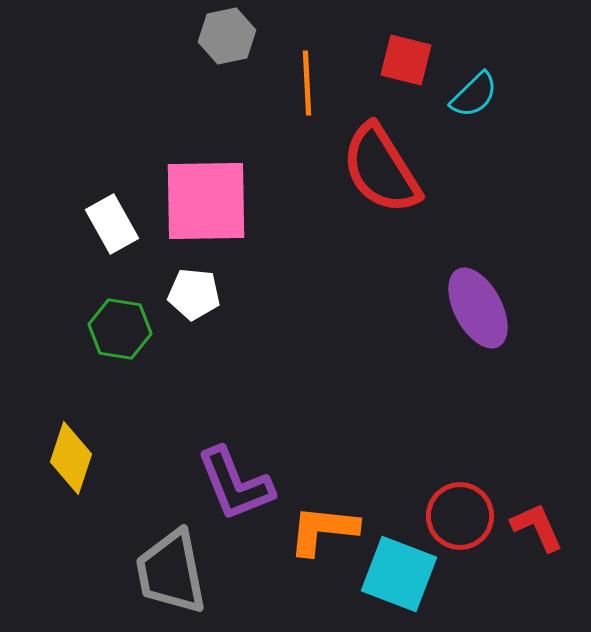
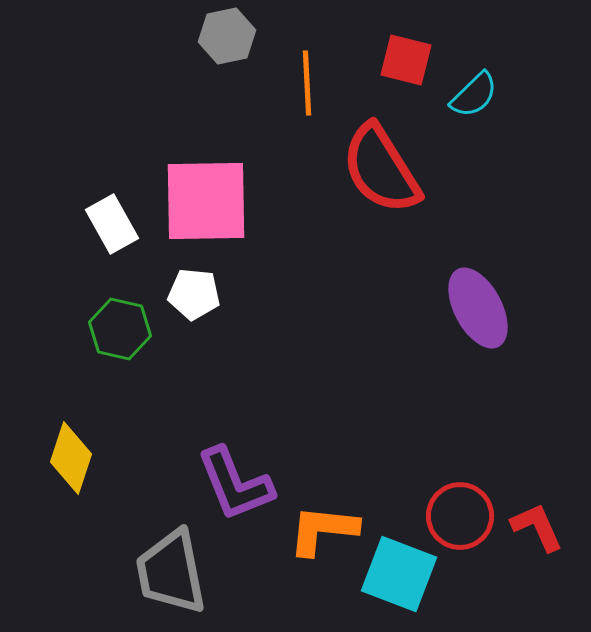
green hexagon: rotated 4 degrees clockwise
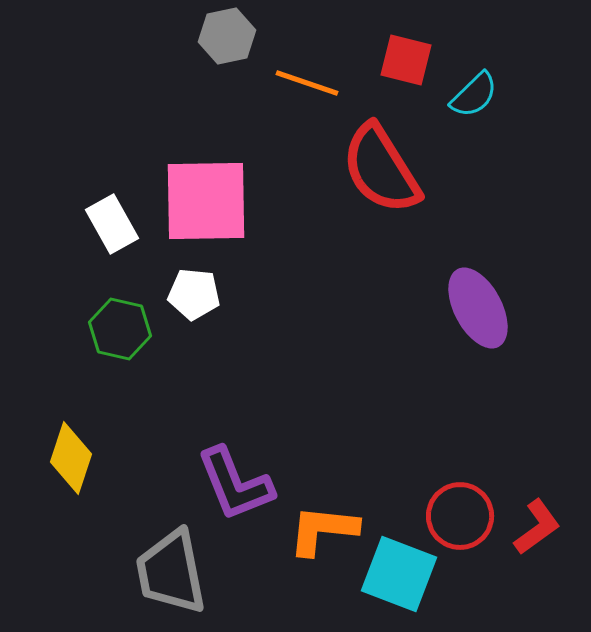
orange line: rotated 68 degrees counterclockwise
red L-shape: rotated 78 degrees clockwise
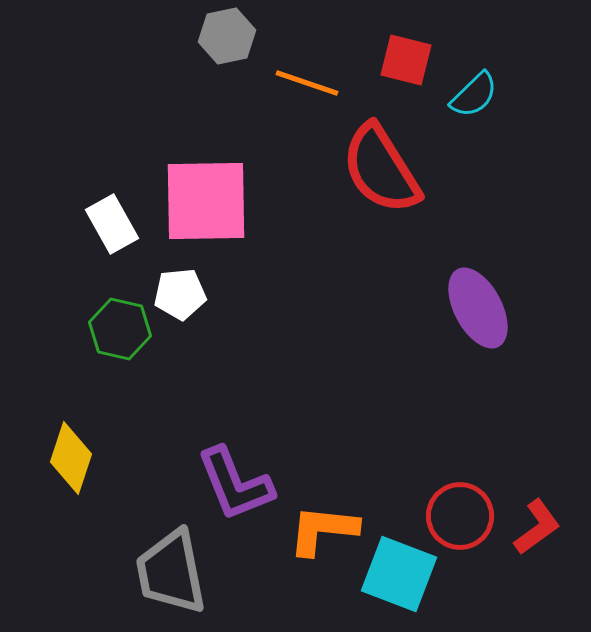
white pentagon: moved 14 px left; rotated 12 degrees counterclockwise
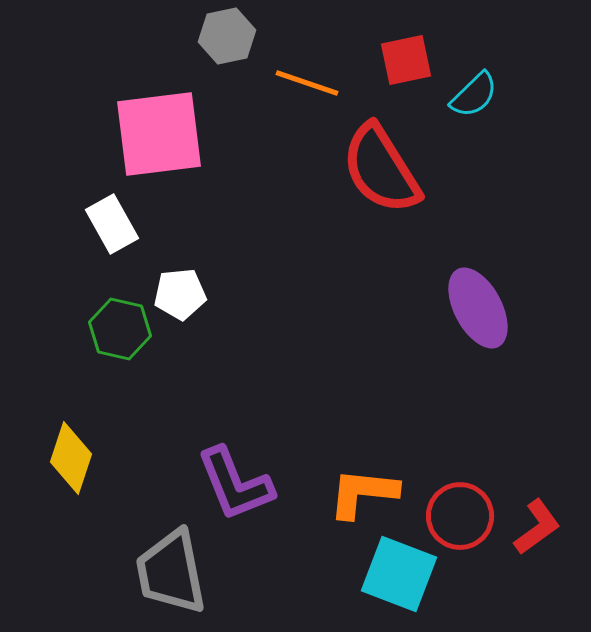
red square: rotated 26 degrees counterclockwise
pink square: moved 47 px left, 67 px up; rotated 6 degrees counterclockwise
orange L-shape: moved 40 px right, 37 px up
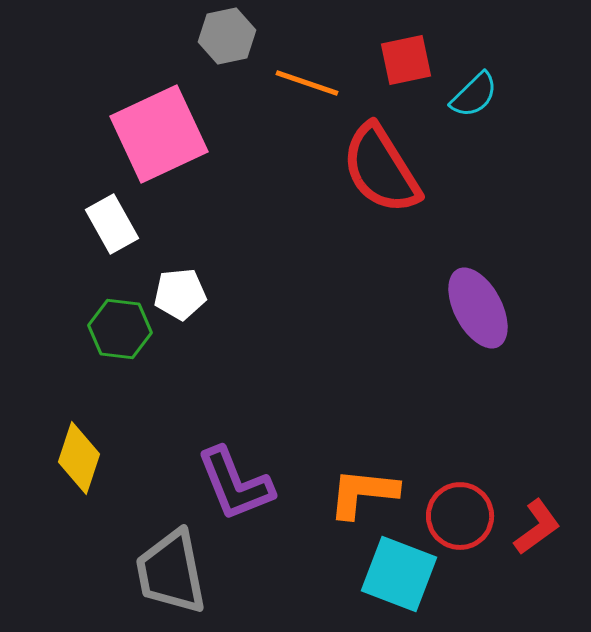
pink square: rotated 18 degrees counterclockwise
green hexagon: rotated 6 degrees counterclockwise
yellow diamond: moved 8 px right
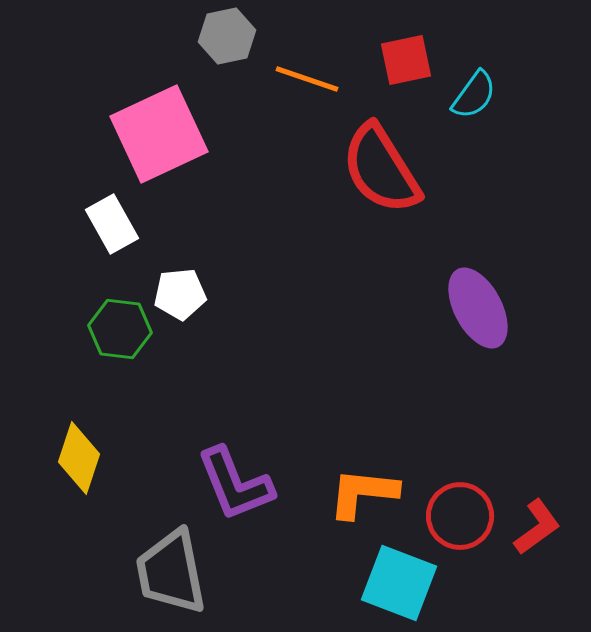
orange line: moved 4 px up
cyan semicircle: rotated 10 degrees counterclockwise
cyan square: moved 9 px down
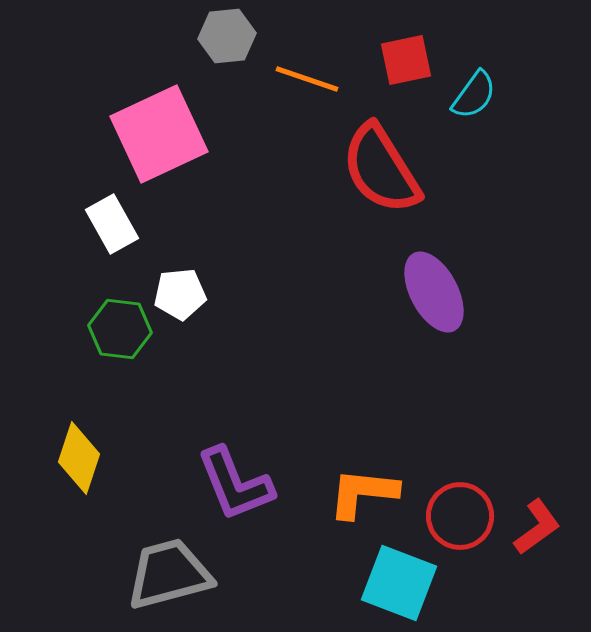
gray hexagon: rotated 6 degrees clockwise
purple ellipse: moved 44 px left, 16 px up
gray trapezoid: moved 2 px left, 2 px down; rotated 86 degrees clockwise
